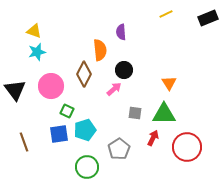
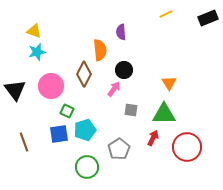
pink arrow: rotated 14 degrees counterclockwise
gray square: moved 4 px left, 3 px up
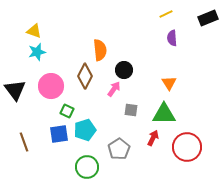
purple semicircle: moved 51 px right, 6 px down
brown diamond: moved 1 px right, 2 px down
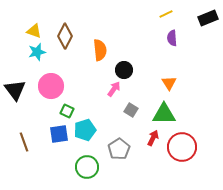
brown diamond: moved 20 px left, 40 px up
gray square: rotated 24 degrees clockwise
red circle: moved 5 px left
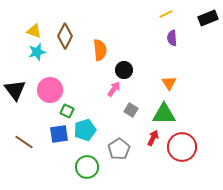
pink circle: moved 1 px left, 4 px down
brown line: rotated 36 degrees counterclockwise
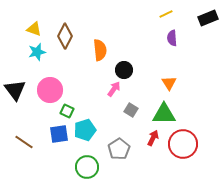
yellow triangle: moved 2 px up
red circle: moved 1 px right, 3 px up
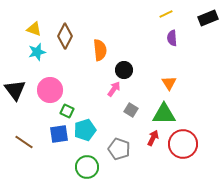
gray pentagon: rotated 20 degrees counterclockwise
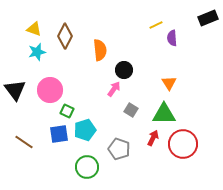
yellow line: moved 10 px left, 11 px down
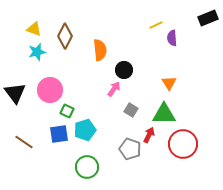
black triangle: moved 3 px down
red arrow: moved 4 px left, 3 px up
gray pentagon: moved 11 px right
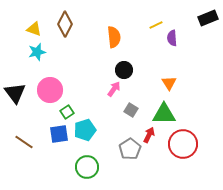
brown diamond: moved 12 px up
orange semicircle: moved 14 px right, 13 px up
green square: moved 1 px down; rotated 32 degrees clockwise
gray pentagon: rotated 20 degrees clockwise
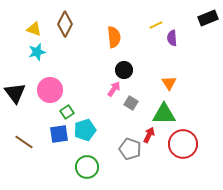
gray square: moved 7 px up
gray pentagon: rotated 20 degrees counterclockwise
